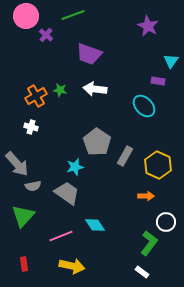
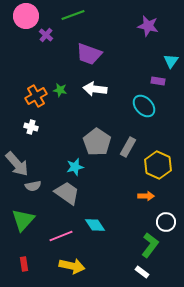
purple star: rotated 15 degrees counterclockwise
gray rectangle: moved 3 px right, 9 px up
green triangle: moved 4 px down
green L-shape: moved 1 px right, 2 px down
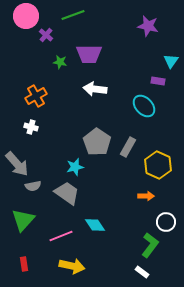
purple trapezoid: rotated 20 degrees counterclockwise
green star: moved 28 px up
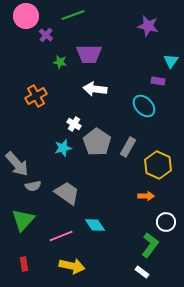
white cross: moved 43 px right, 3 px up; rotated 16 degrees clockwise
cyan star: moved 12 px left, 19 px up
